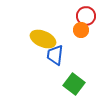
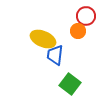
orange circle: moved 3 px left, 1 px down
green square: moved 4 px left
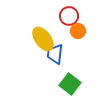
red circle: moved 17 px left
yellow ellipse: rotated 30 degrees clockwise
blue trapezoid: moved 1 px up
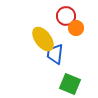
red circle: moved 3 px left
orange circle: moved 2 px left, 3 px up
green square: rotated 15 degrees counterclockwise
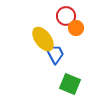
blue trapezoid: rotated 145 degrees clockwise
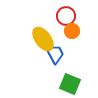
orange circle: moved 4 px left, 3 px down
